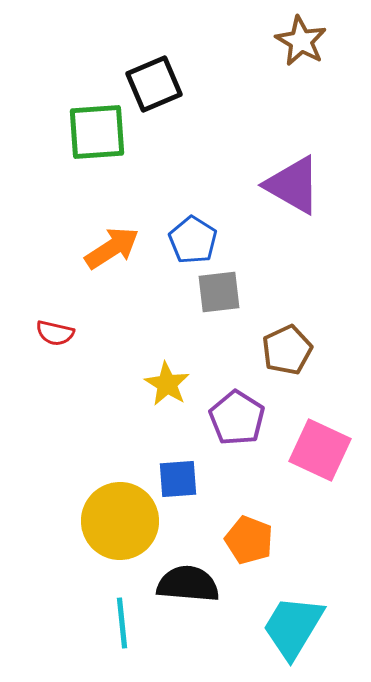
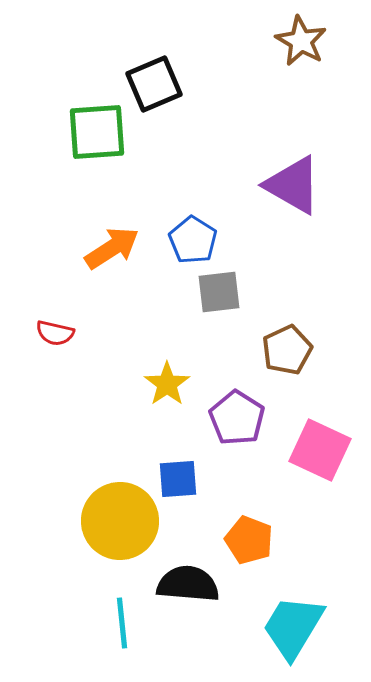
yellow star: rotated 6 degrees clockwise
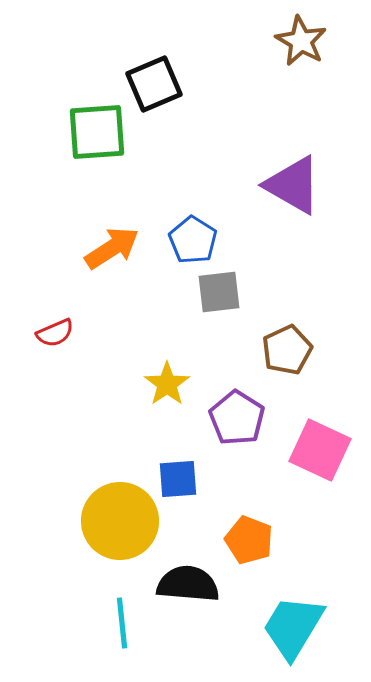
red semicircle: rotated 36 degrees counterclockwise
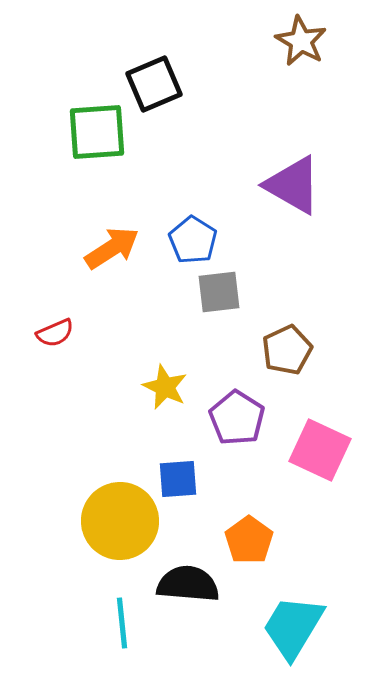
yellow star: moved 2 px left, 3 px down; rotated 12 degrees counterclockwise
orange pentagon: rotated 15 degrees clockwise
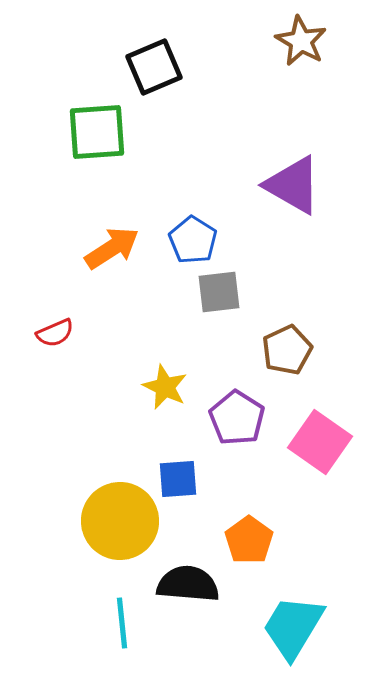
black square: moved 17 px up
pink square: moved 8 px up; rotated 10 degrees clockwise
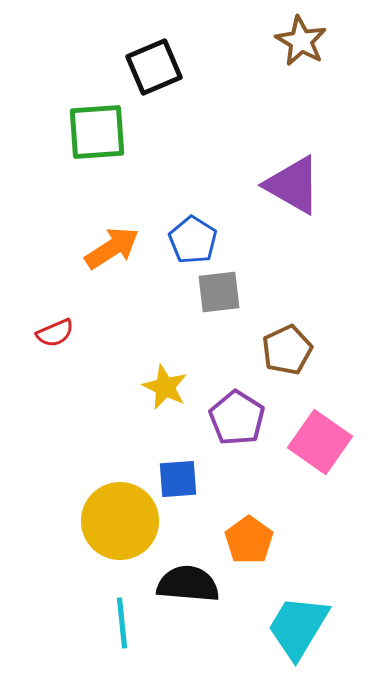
cyan trapezoid: moved 5 px right
